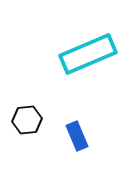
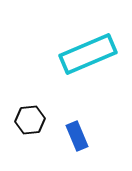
black hexagon: moved 3 px right
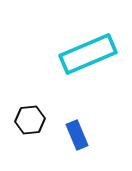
blue rectangle: moved 1 px up
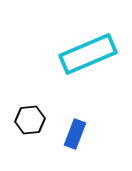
blue rectangle: moved 2 px left, 1 px up; rotated 44 degrees clockwise
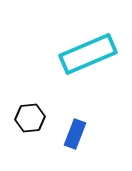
black hexagon: moved 2 px up
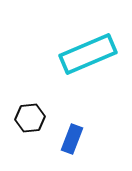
blue rectangle: moved 3 px left, 5 px down
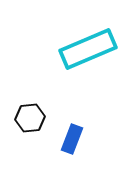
cyan rectangle: moved 5 px up
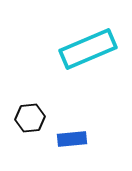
blue rectangle: rotated 64 degrees clockwise
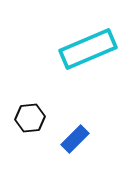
blue rectangle: moved 3 px right; rotated 40 degrees counterclockwise
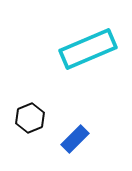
black hexagon: rotated 16 degrees counterclockwise
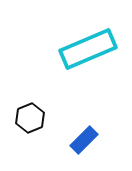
blue rectangle: moved 9 px right, 1 px down
